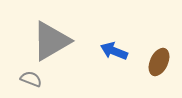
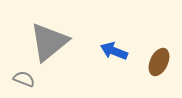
gray triangle: moved 2 px left, 1 px down; rotated 9 degrees counterclockwise
gray semicircle: moved 7 px left
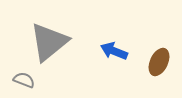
gray semicircle: moved 1 px down
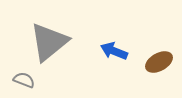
brown ellipse: rotated 36 degrees clockwise
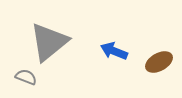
gray semicircle: moved 2 px right, 3 px up
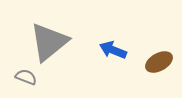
blue arrow: moved 1 px left, 1 px up
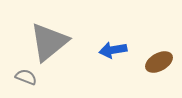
blue arrow: rotated 32 degrees counterclockwise
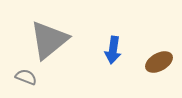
gray triangle: moved 2 px up
blue arrow: rotated 72 degrees counterclockwise
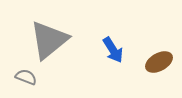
blue arrow: rotated 40 degrees counterclockwise
